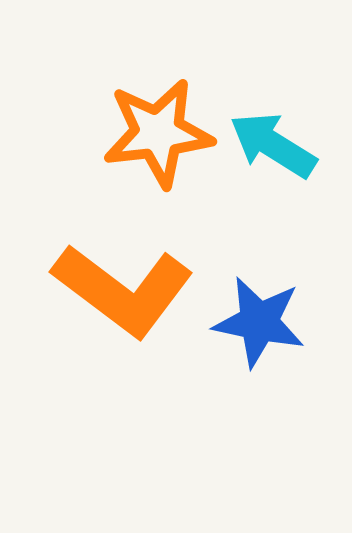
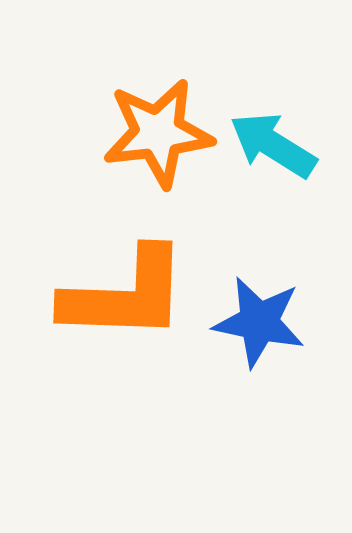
orange L-shape: moved 2 px right, 5 px down; rotated 35 degrees counterclockwise
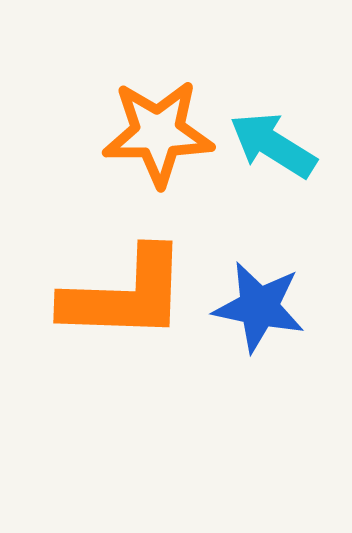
orange star: rotated 6 degrees clockwise
blue star: moved 15 px up
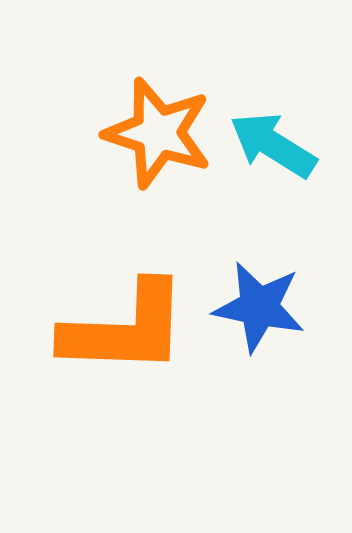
orange star: rotated 19 degrees clockwise
orange L-shape: moved 34 px down
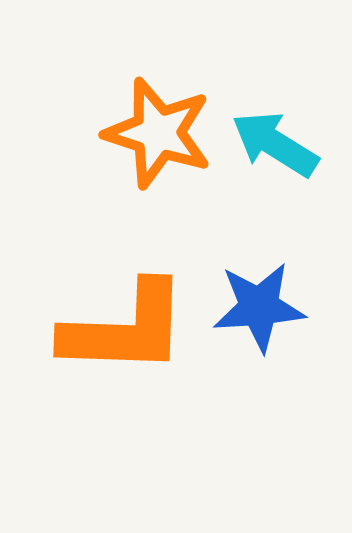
cyan arrow: moved 2 px right, 1 px up
blue star: rotated 16 degrees counterclockwise
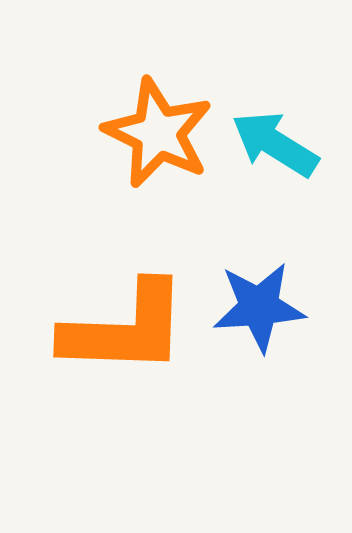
orange star: rotated 8 degrees clockwise
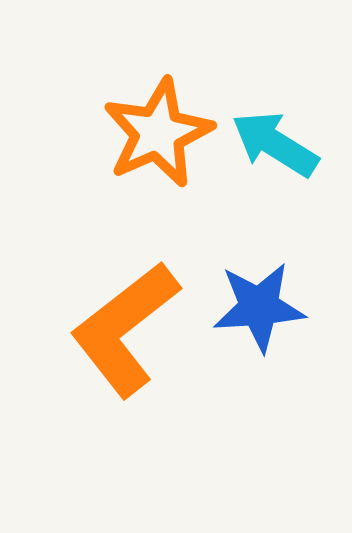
orange star: rotated 22 degrees clockwise
orange L-shape: rotated 140 degrees clockwise
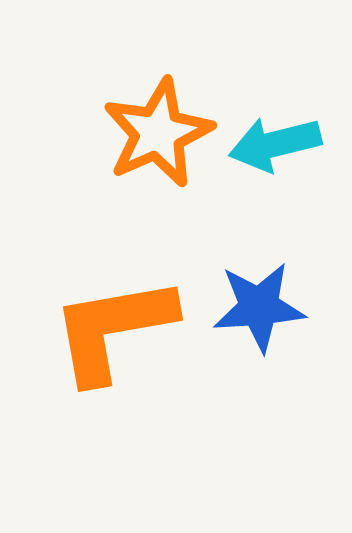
cyan arrow: rotated 46 degrees counterclockwise
orange L-shape: moved 12 px left; rotated 28 degrees clockwise
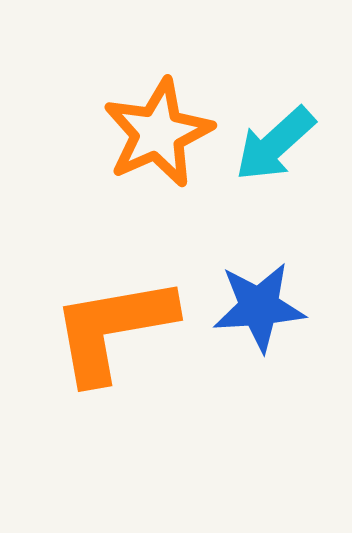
cyan arrow: rotated 28 degrees counterclockwise
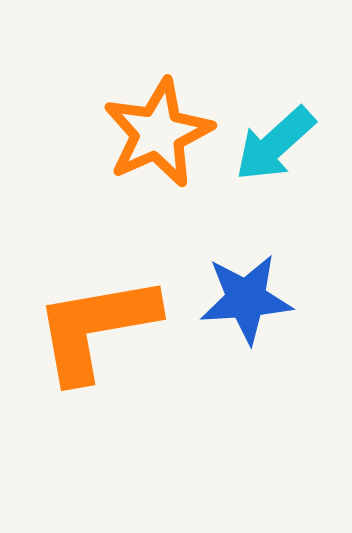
blue star: moved 13 px left, 8 px up
orange L-shape: moved 17 px left, 1 px up
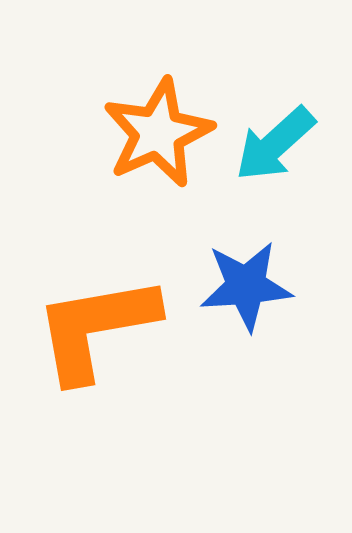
blue star: moved 13 px up
